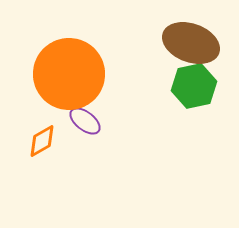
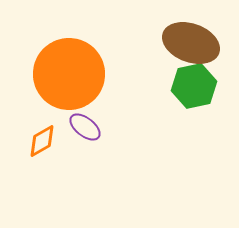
purple ellipse: moved 6 px down
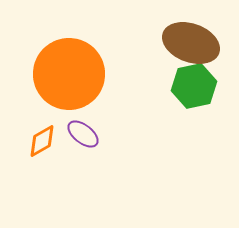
purple ellipse: moved 2 px left, 7 px down
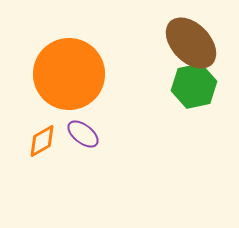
brown ellipse: rotated 26 degrees clockwise
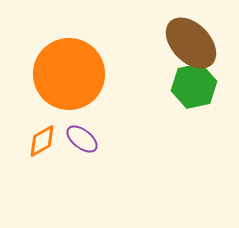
purple ellipse: moved 1 px left, 5 px down
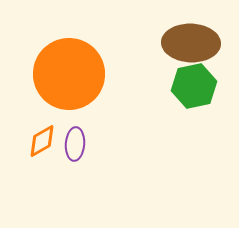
brown ellipse: rotated 44 degrees counterclockwise
purple ellipse: moved 7 px left, 5 px down; rotated 56 degrees clockwise
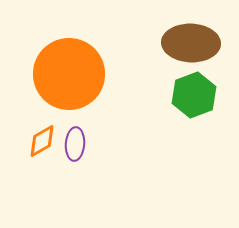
green hexagon: moved 9 px down; rotated 9 degrees counterclockwise
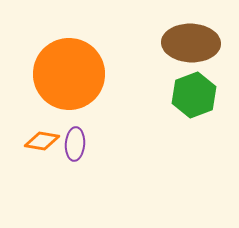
orange diamond: rotated 40 degrees clockwise
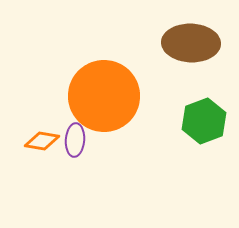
orange circle: moved 35 px right, 22 px down
green hexagon: moved 10 px right, 26 px down
purple ellipse: moved 4 px up
